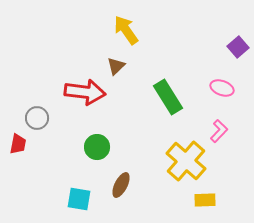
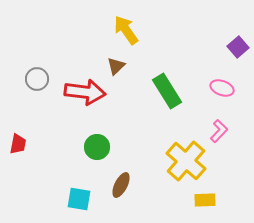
green rectangle: moved 1 px left, 6 px up
gray circle: moved 39 px up
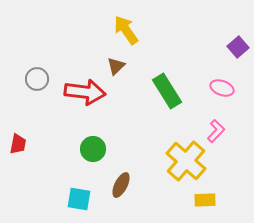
pink L-shape: moved 3 px left
green circle: moved 4 px left, 2 px down
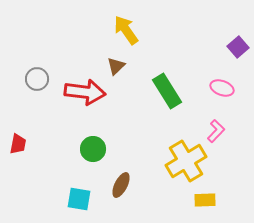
yellow cross: rotated 18 degrees clockwise
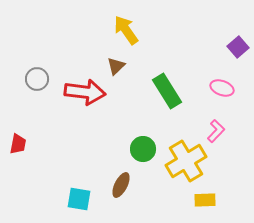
green circle: moved 50 px right
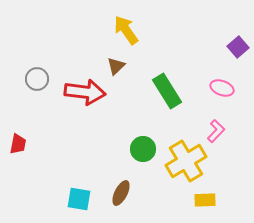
brown ellipse: moved 8 px down
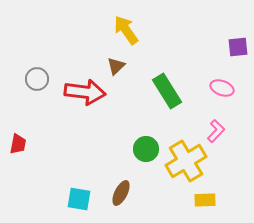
purple square: rotated 35 degrees clockwise
green circle: moved 3 px right
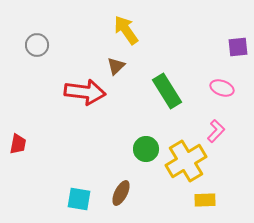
gray circle: moved 34 px up
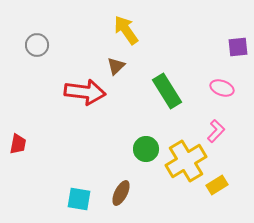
yellow rectangle: moved 12 px right, 15 px up; rotated 30 degrees counterclockwise
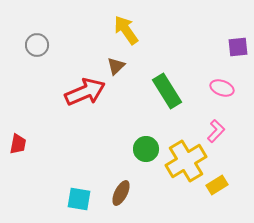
red arrow: rotated 30 degrees counterclockwise
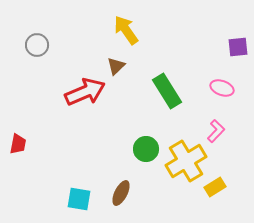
yellow rectangle: moved 2 px left, 2 px down
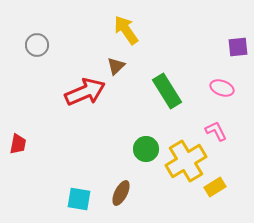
pink L-shape: rotated 70 degrees counterclockwise
